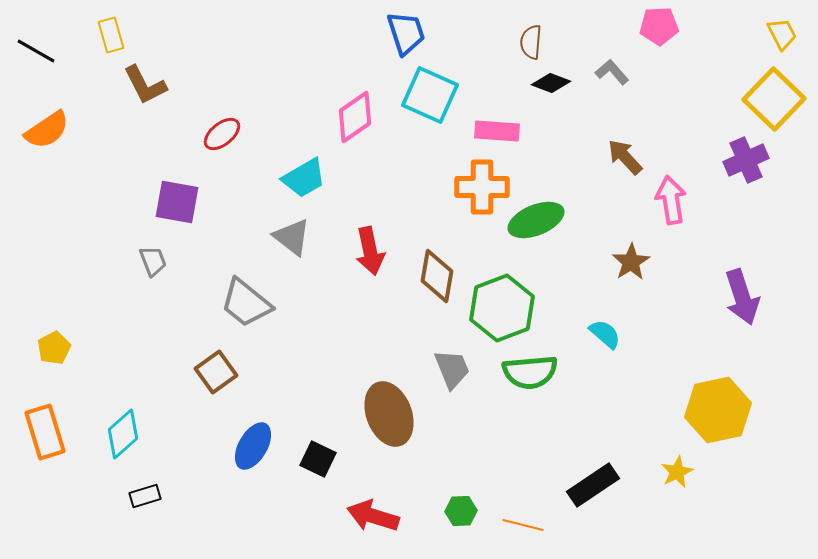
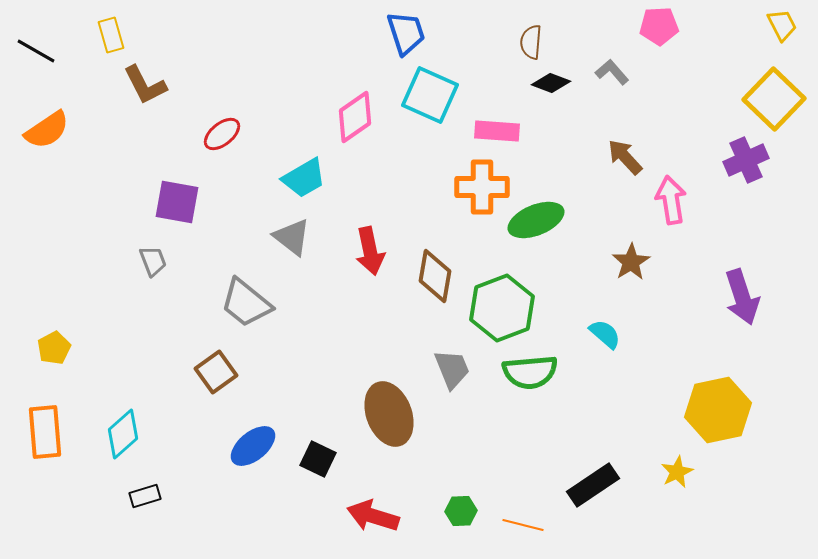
yellow trapezoid at (782, 34): moved 9 px up
brown diamond at (437, 276): moved 2 px left
orange rectangle at (45, 432): rotated 12 degrees clockwise
blue ellipse at (253, 446): rotated 21 degrees clockwise
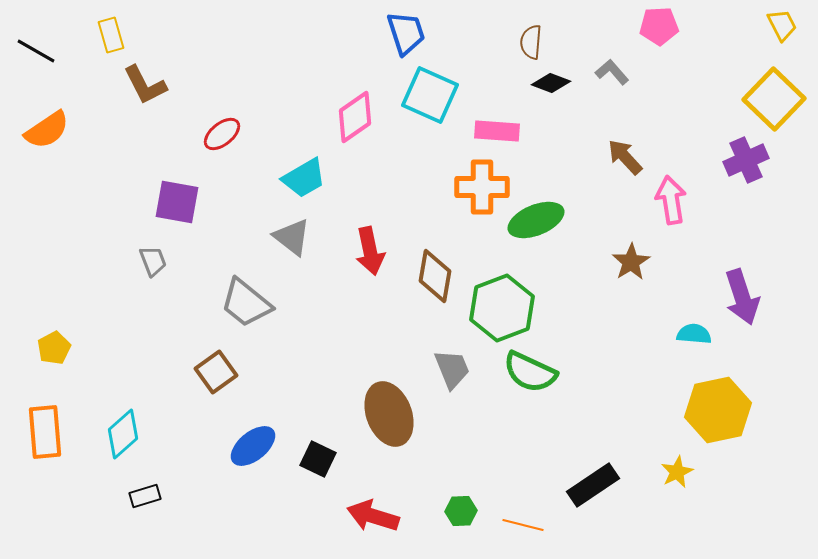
cyan semicircle at (605, 334): moved 89 px right; rotated 36 degrees counterclockwise
green semicircle at (530, 372): rotated 30 degrees clockwise
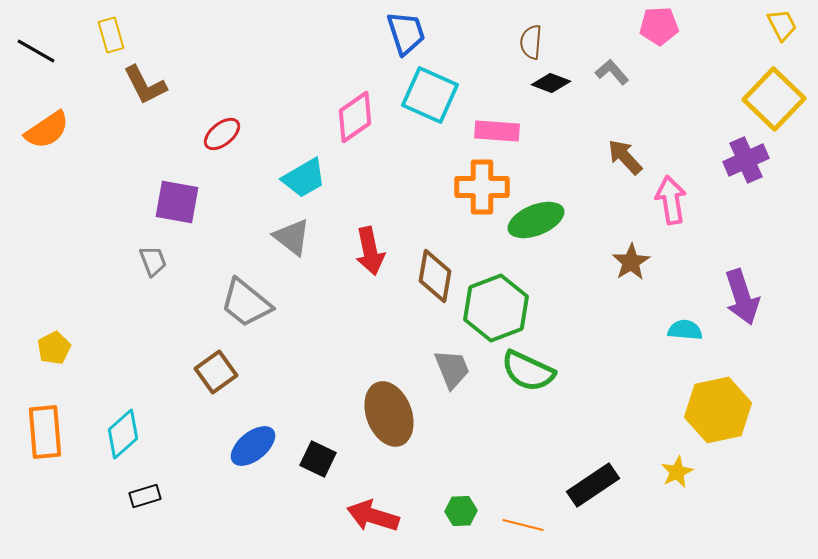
green hexagon at (502, 308): moved 6 px left
cyan semicircle at (694, 334): moved 9 px left, 4 px up
green semicircle at (530, 372): moved 2 px left, 1 px up
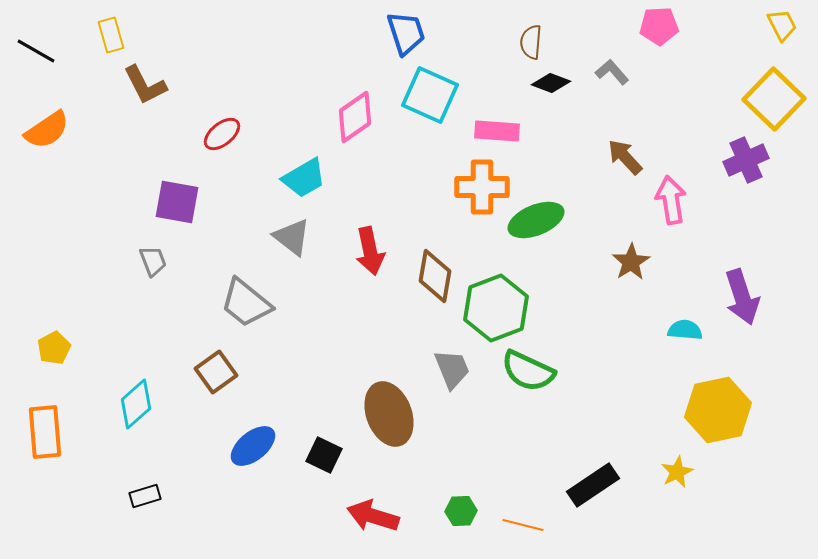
cyan diamond at (123, 434): moved 13 px right, 30 px up
black square at (318, 459): moved 6 px right, 4 px up
